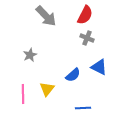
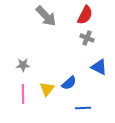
gray star: moved 7 px left, 10 px down; rotated 24 degrees clockwise
blue semicircle: moved 4 px left, 8 px down
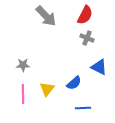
blue semicircle: moved 5 px right
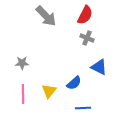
gray star: moved 1 px left, 2 px up
yellow triangle: moved 2 px right, 2 px down
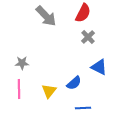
red semicircle: moved 2 px left, 2 px up
gray cross: moved 1 px right, 1 px up; rotated 24 degrees clockwise
pink line: moved 4 px left, 5 px up
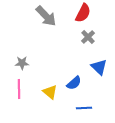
blue triangle: rotated 18 degrees clockwise
yellow triangle: moved 1 px right, 1 px down; rotated 28 degrees counterclockwise
blue line: moved 1 px right
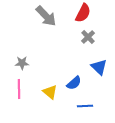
blue line: moved 1 px right, 2 px up
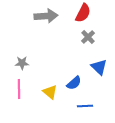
gray arrow: rotated 50 degrees counterclockwise
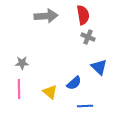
red semicircle: moved 2 px down; rotated 36 degrees counterclockwise
gray cross: rotated 24 degrees counterclockwise
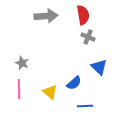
gray star: rotated 24 degrees clockwise
